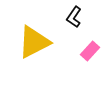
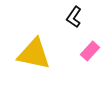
yellow triangle: moved 12 px down; rotated 39 degrees clockwise
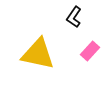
yellow triangle: moved 4 px right
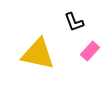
black L-shape: moved 5 px down; rotated 55 degrees counterclockwise
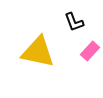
yellow triangle: moved 2 px up
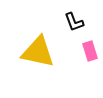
pink rectangle: rotated 60 degrees counterclockwise
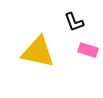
pink rectangle: moved 2 px left, 1 px up; rotated 54 degrees counterclockwise
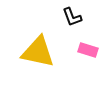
black L-shape: moved 2 px left, 5 px up
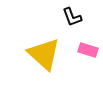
yellow triangle: moved 6 px right, 2 px down; rotated 30 degrees clockwise
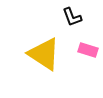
yellow triangle: rotated 9 degrees counterclockwise
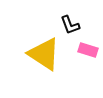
black L-shape: moved 2 px left, 8 px down
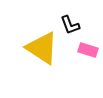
yellow triangle: moved 2 px left, 6 px up
